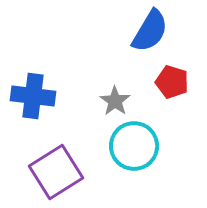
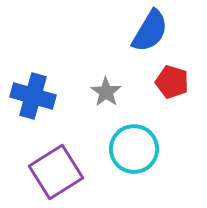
blue cross: rotated 9 degrees clockwise
gray star: moved 9 px left, 9 px up
cyan circle: moved 3 px down
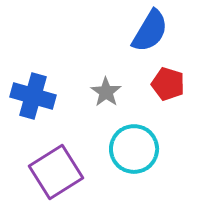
red pentagon: moved 4 px left, 2 px down
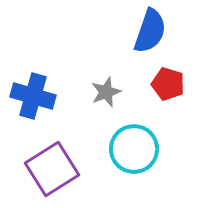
blue semicircle: rotated 12 degrees counterclockwise
gray star: rotated 16 degrees clockwise
purple square: moved 4 px left, 3 px up
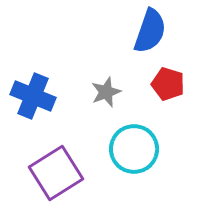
blue cross: rotated 6 degrees clockwise
purple square: moved 4 px right, 4 px down
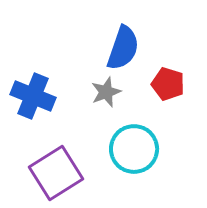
blue semicircle: moved 27 px left, 17 px down
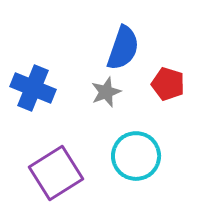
blue cross: moved 8 px up
cyan circle: moved 2 px right, 7 px down
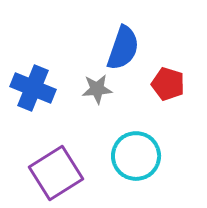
gray star: moved 9 px left, 3 px up; rotated 16 degrees clockwise
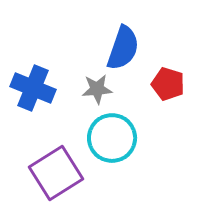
cyan circle: moved 24 px left, 18 px up
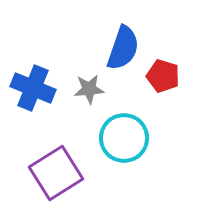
red pentagon: moved 5 px left, 8 px up
gray star: moved 8 px left
cyan circle: moved 12 px right
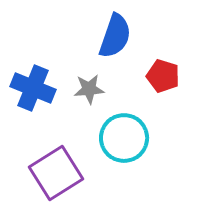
blue semicircle: moved 8 px left, 12 px up
